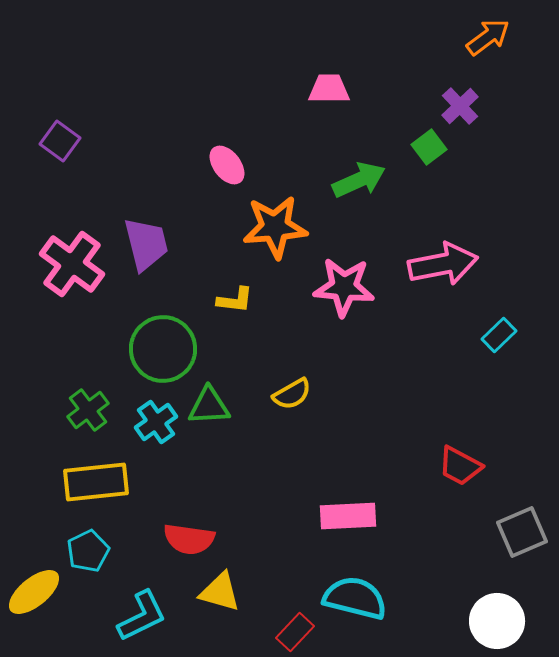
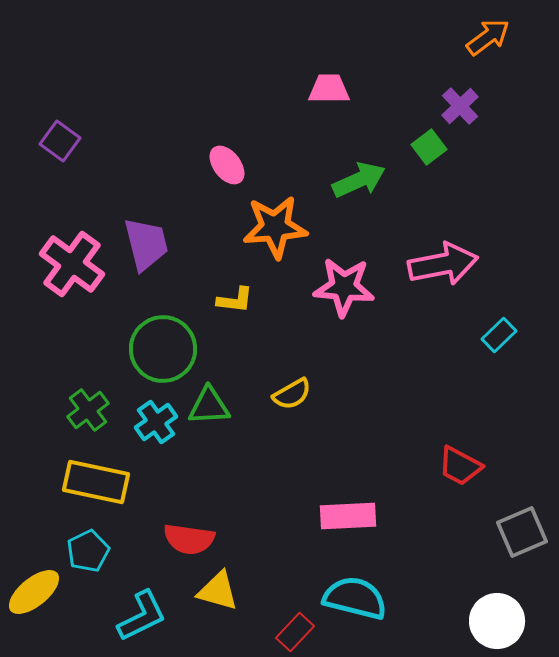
yellow rectangle: rotated 18 degrees clockwise
yellow triangle: moved 2 px left, 1 px up
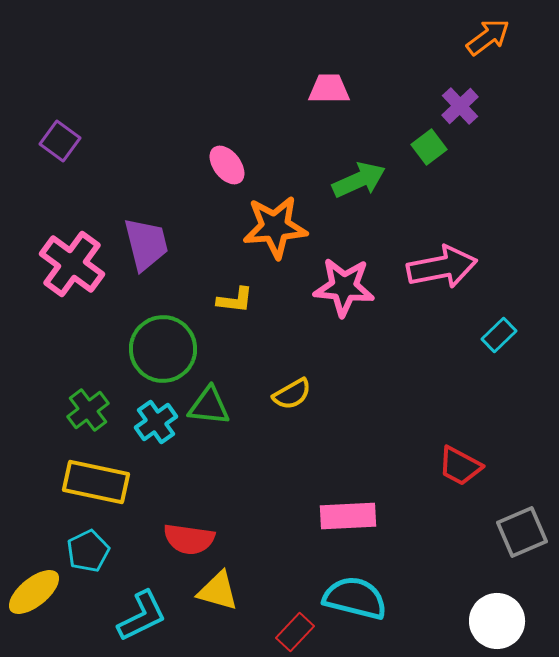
pink arrow: moved 1 px left, 3 px down
green triangle: rotated 9 degrees clockwise
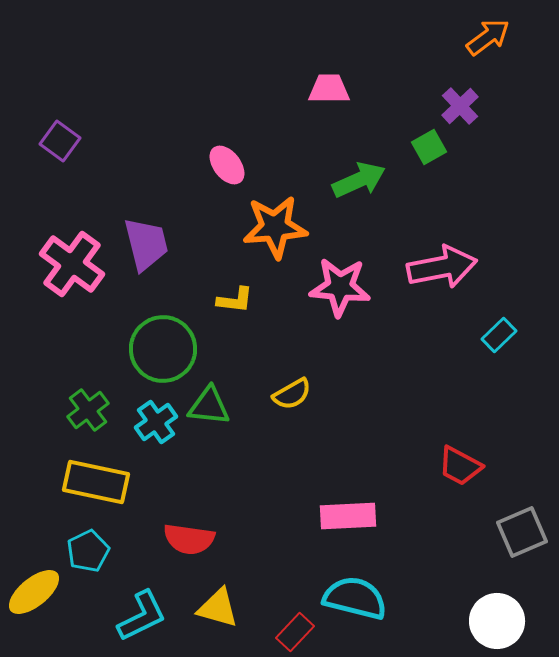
green square: rotated 8 degrees clockwise
pink star: moved 4 px left
yellow triangle: moved 17 px down
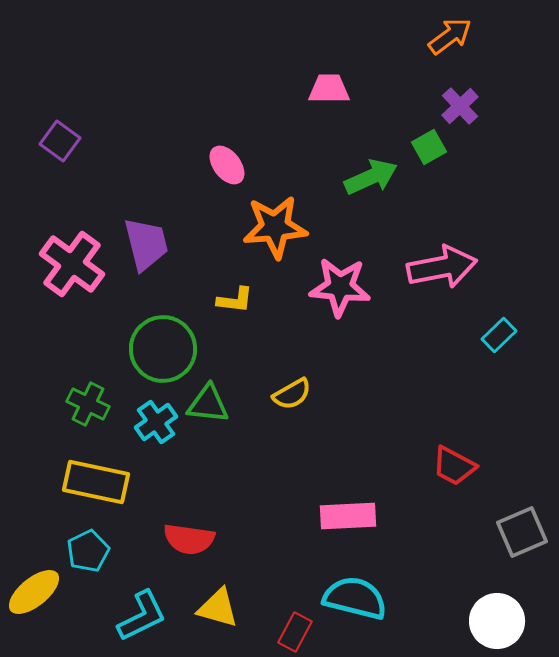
orange arrow: moved 38 px left, 1 px up
green arrow: moved 12 px right, 3 px up
green triangle: moved 1 px left, 2 px up
green cross: moved 6 px up; rotated 27 degrees counterclockwise
red trapezoid: moved 6 px left
red rectangle: rotated 15 degrees counterclockwise
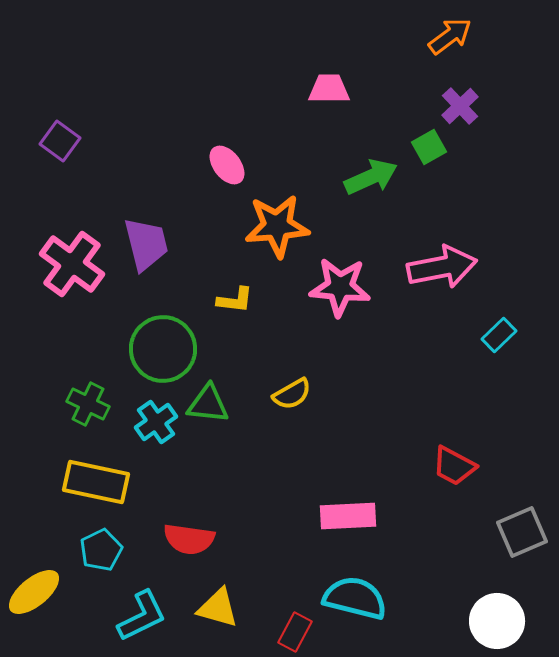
orange star: moved 2 px right, 1 px up
cyan pentagon: moved 13 px right, 1 px up
